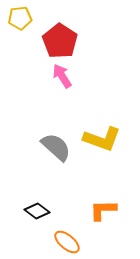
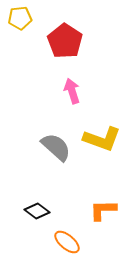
red pentagon: moved 5 px right
pink arrow: moved 10 px right, 15 px down; rotated 15 degrees clockwise
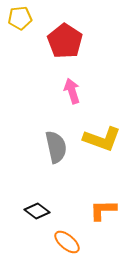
gray semicircle: rotated 36 degrees clockwise
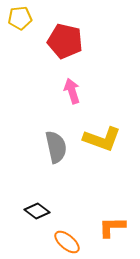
red pentagon: rotated 20 degrees counterclockwise
orange L-shape: moved 9 px right, 17 px down
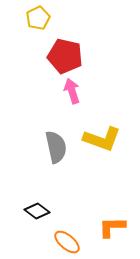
yellow pentagon: moved 18 px right; rotated 20 degrees counterclockwise
red pentagon: moved 15 px down
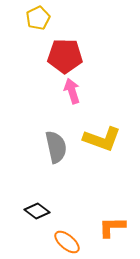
red pentagon: rotated 12 degrees counterclockwise
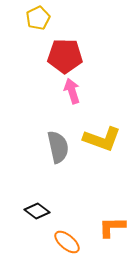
gray semicircle: moved 2 px right
